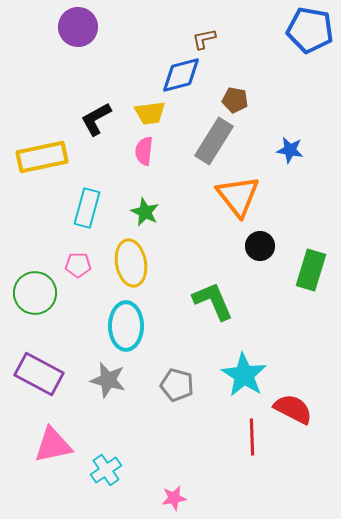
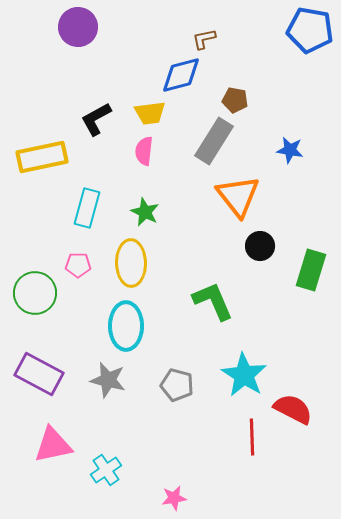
yellow ellipse: rotated 9 degrees clockwise
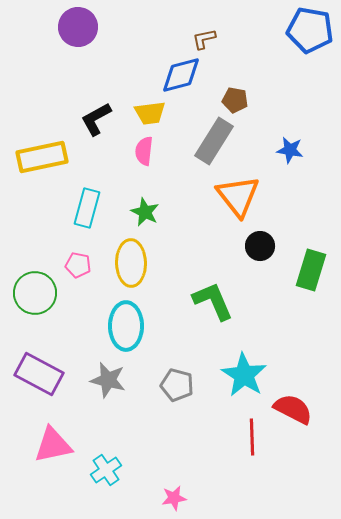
pink pentagon: rotated 10 degrees clockwise
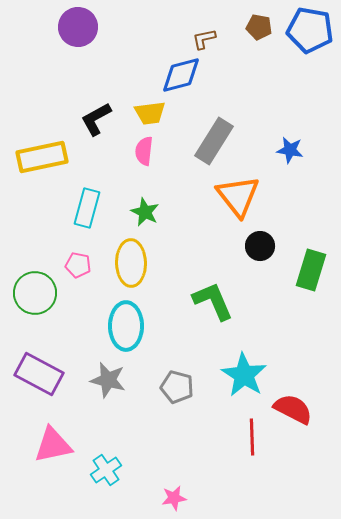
brown pentagon: moved 24 px right, 73 px up
gray pentagon: moved 2 px down
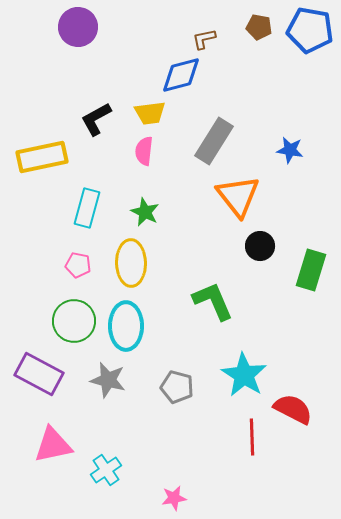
green circle: moved 39 px right, 28 px down
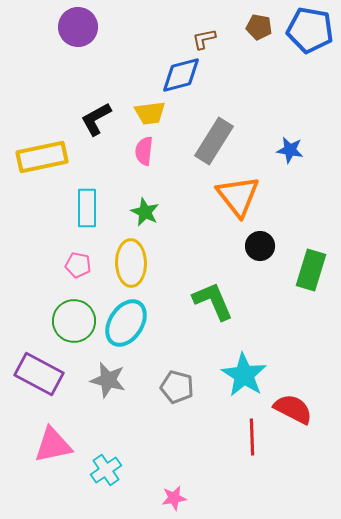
cyan rectangle: rotated 15 degrees counterclockwise
cyan ellipse: moved 3 px up; rotated 33 degrees clockwise
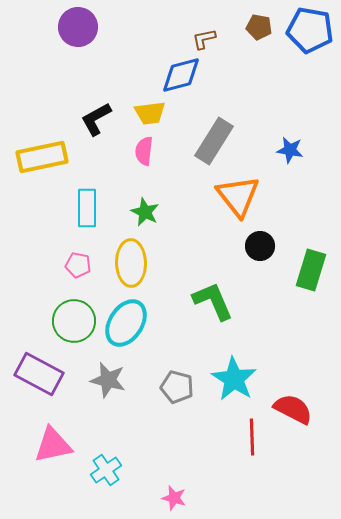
cyan star: moved 10 px left, 4 px down
pink star: rotated 25 degrees clockwise
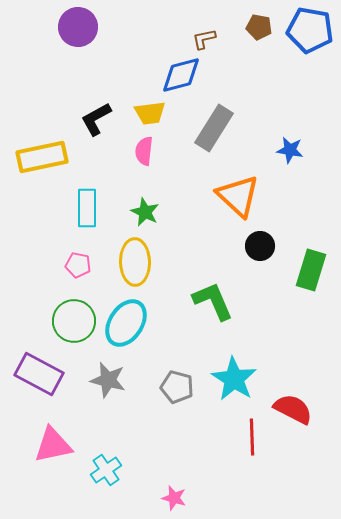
gray rectangle: moved 13 px up
orange triangle: rotated 9 degrees counterclockwise
yellow ellipse: moved 4 px right, 1 px up
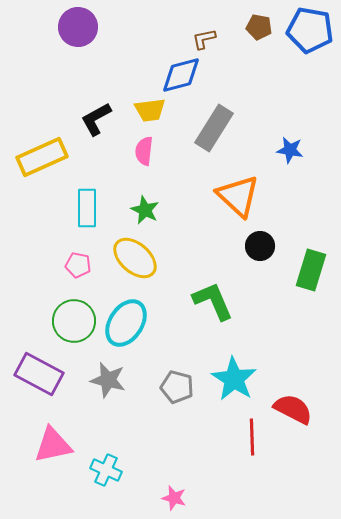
yellow trapezoid: moved 3 px up
yellow rectangle: rotated 12 degrees counterclockwise
green star: moved 2 px up
yellow ellipse: moved 4 px up; rotated 48 degrees counterclockwise
cyan cross: rotated 32 degrees counterclockwise
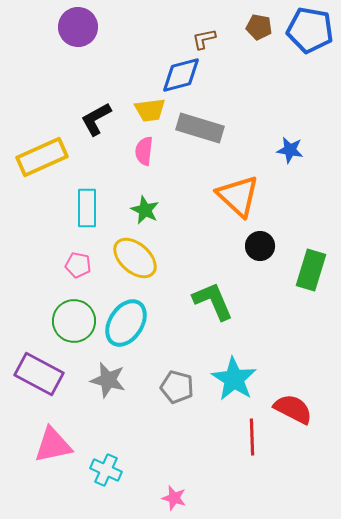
gray rectangle: moved 14 px left; rotated 75 degrees clockwise
